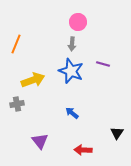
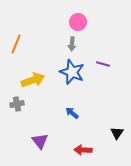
blue star: moved 1 px right, 1 px down
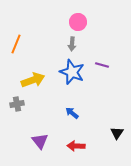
purple line: moved 1 px left, 1 px down
red arrow: moved 7 px left, 4 px up
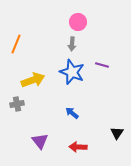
red arrow: moved 2 px right, 1 px down
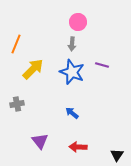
yellow arrow: moved 11 px up; rotated 25 degrees counterclockwise
black triangle: moved 22 px down
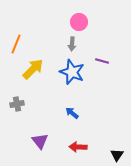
pink circle: moved 1 px right
purple line: moved 4 px up
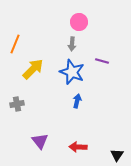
orange line: moved 1 px left
blue arrow: moved 5 px right, 12 px up; rotated 64 degrees clockwise
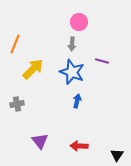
red arrow: moved 1 px right, 1 px up
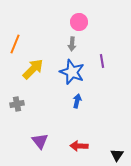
purple line: rotated 64 degrees clockwise
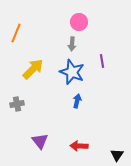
orange line: moved 1 px right, 11 px up
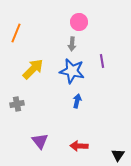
blue star: moved 1 px up; rotated 10 degrees counterclockwise
black triangle: moved 1 px right
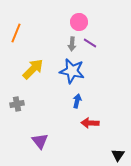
purple line: moved 12 px left, 18 px up; rotated 48 degrees counterclockwise
red arrow: moved 11 px right, 23 px up
